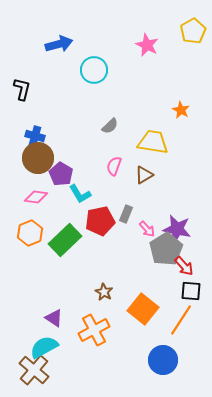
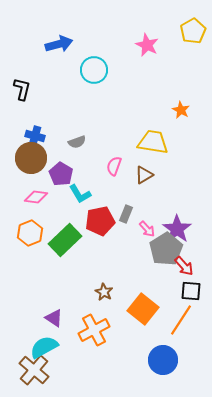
gray semicircle: moved 33 px left, 16 px down; rotated 24 degrees clockwise
brown circle: moved 7 px left
purple star: rotated 24 degrees clockwise
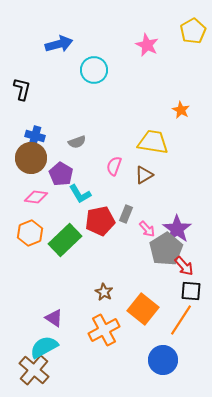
orange cross: moved 10 px right
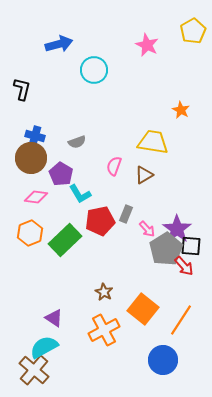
black square: moved 45 px up
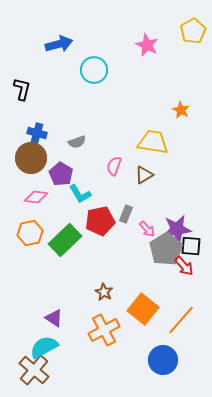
blue cross: moved 2 px right, 3 px up
purple star: rotated 28 degrees clockwise
orange hexagon: rotated 10 degrees clockwise
orange line: rotated 8 degrees clockwise
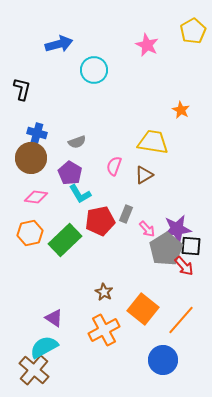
purple pentagon: moved 9 px right, 1 px up
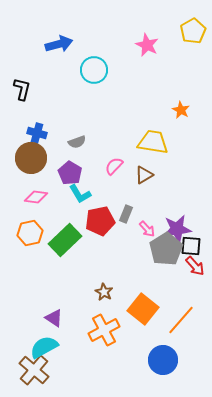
pink semicircle: rotated 24 degrees clockwise
red arrow: moved 11 px right
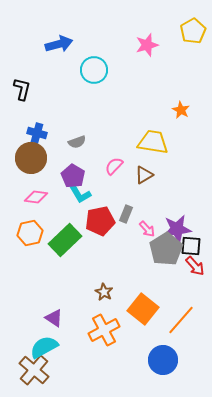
pink star: rotated 30 degrees clockwise
purple pentagon: moved 3 px right, 3 px down
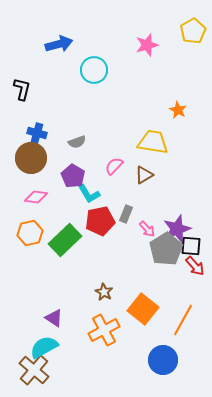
orange star: moved 3 px left
cyan L-shape: moved 9 px right
purple star: rotated 12 degrees counterclockwise
orange line: moved 2 px right; rotated 12 degrees counterclockwise
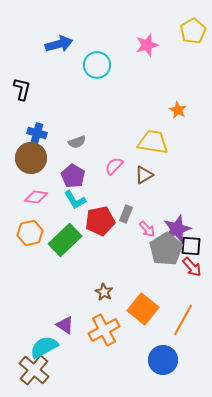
cyan circle: moved 3 px right, 5 px up
cyan L-shape: moved 14 px left, 6 px down
red arrow: moved 3 px left, 1 px down
purple triangle: moved 11 px right, 7 px down
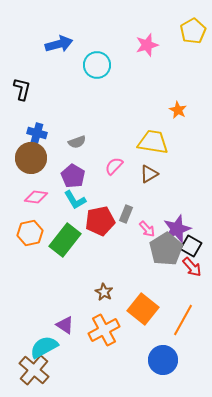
brown triangle: moved 5 px right, 1 px up
green rectangle: rotated 8 degrees counterclockwise
black square: rotated 25 degrees clockwise
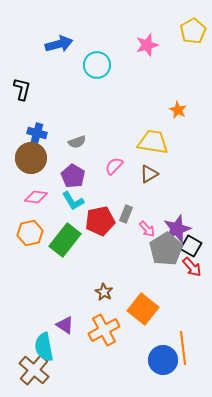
cyan L-shape: moved 2 px left, 1 px down
orange line: moved 28 px down; rotated 36 degrees counterclockwise
cyan semicircle: rotated 72 degrees counterclockwise
